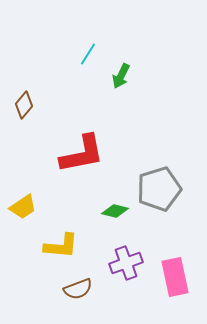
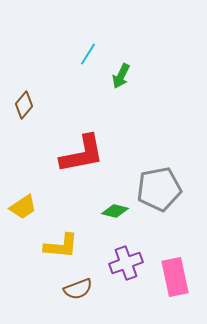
gray pentagon: rotated 6 degrees clockwise
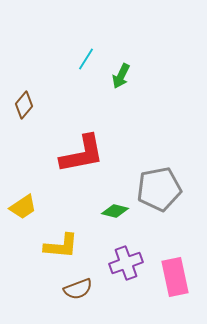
cyan line: moved 2 px left, 5 px down
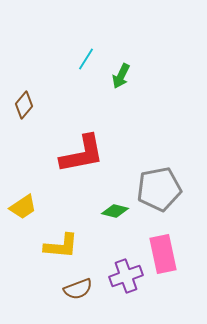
purple cross: moved 13 px down
pink rectangle: moved 12 px left, 23 px up
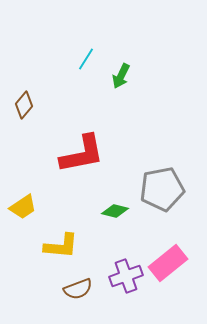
gray pentagon: moved 3 px right
pink rectangle: moved 5 px right, 9 px down; rotated 63 degrees clockwise
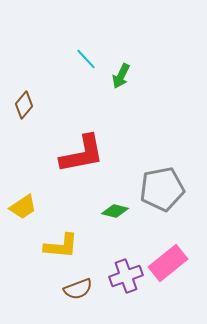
cyan line: rotated 75 degrees counterclockwise
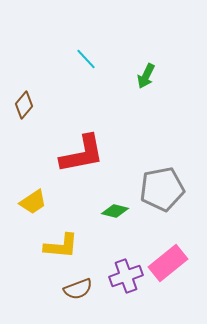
green arrow: moved 25 px right
yellow trapezoid: moved 10 px right, 5 px up
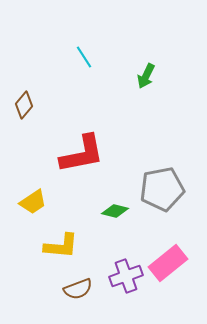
cyan line: moved 2 px left, 2 px up; rotated 10 degrees clockwise
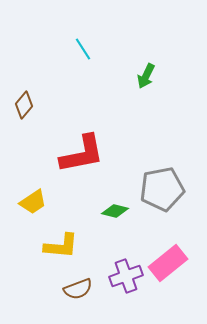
cyan line: moved 1 px left, 8 px up
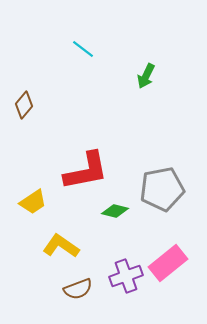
cyan line: rotated 20 degrees counterclockwise
red L-shape: moved 4 px right, 17 px down
yellow L-shape: rotated 150 degrees counterclockwise
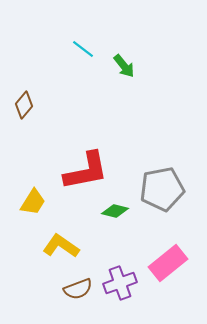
green arrow: moved 22 px left, 10 px up; rotated 65 degrees counterclockwise
yellow trapezoid: rotated 24 degrees counterclockwise
purple cross: moved 6 px left, 7 px down
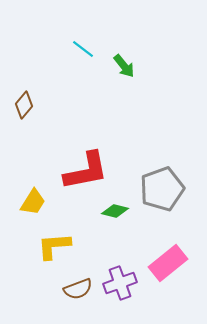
gray pentagon: rotated 9 degrees counterclockwise
yellow L-shape: moved 7 px left; rotated 39 degrees counterclockwise
